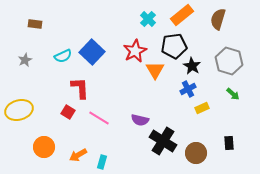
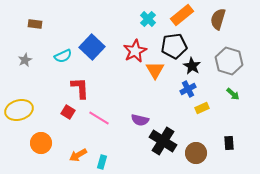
blue square: moved 5 px up
orange circle: moved 3 px left, 4 px up
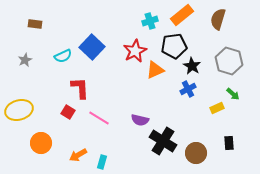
cyan cross: moved 2 px right, 2 px down; rotated 28 degrees clockwise
orange triangle: rotated 36 degrees clockwise
yellow rectangle: moved 15 px right
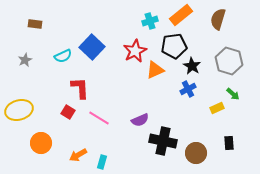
orange rectangle: moved 1 px left
purple semicircle: rotated 36 degrees counterclockwise
black cross: rotated 20 degrees counterclockwise
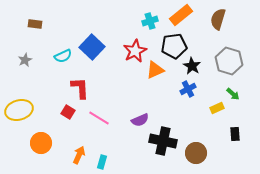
black rectangle: moved 6 px right, 9 px up
orange arrow: moved 1 px right; rotated 144 degrees clockwise
